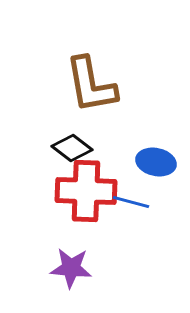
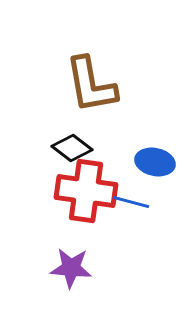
blue ellipse: moved 1 px left
red cross: rotated 6 degrees clockwise
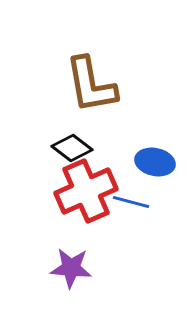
red cross: rotated 32 degrees counterclockwise
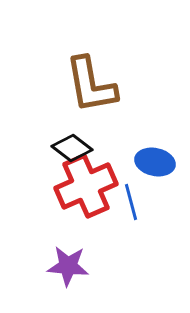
red cross: moved 5 px up
blue line: rotated 60 degrees clockwise
purple star: moved 3 px left, 2 px up
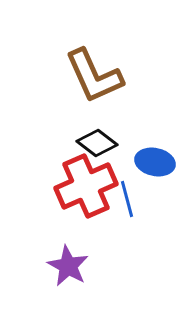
brown L-shape: moved 3 px right, 9 px up; rotated 14 degrees counterclockwise
black diamond: moved 25 px right, 5 px up
blue line: moved 4 px left, 3 px up
purple star: rotated 24 degrees clockwise
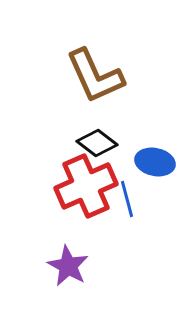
brown L-shape: moved 1 px right
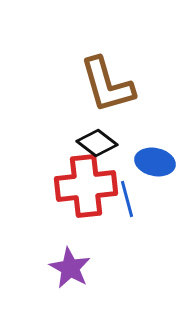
brown L-shape: moved 12 px right, 9 px down; rotated 8 degrees clockwise
red cross: rotated 18 degrees clockwise
purple star: moved 2 px right, 2 px down
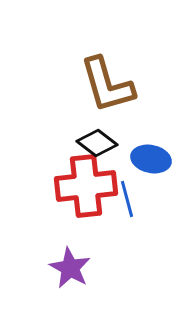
blue ellipse: moved 4 px left, 3 px up
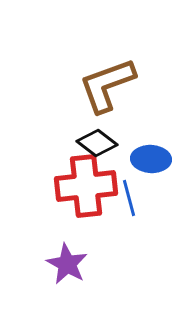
brown L-shape: rotated 86 degrees clockwise
blue ellipse: rotated 9 degrees counterclockwise
blue line: moved 2 px right, 1 px up
purple star: moved 3 px left, 4 px up
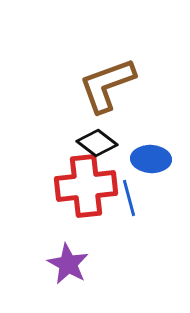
purple star: moved 1 px right
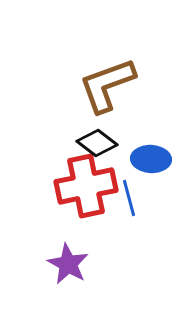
red cross: rotated 6 degrees counterclockwise
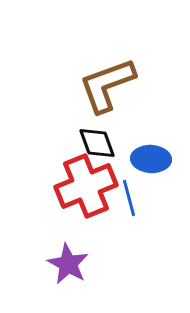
black diamond: rotated 33 degrees clockwise
red cross: rotated 10 degrees counterclockwise
